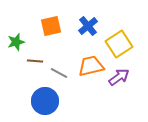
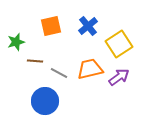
orange trapezoid: moved 1 px left, 3 px down
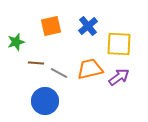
yellow square: rotated 36 degrees clockwise
brown line: moved 1 px right, 2 px down
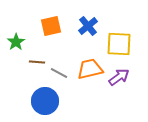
green star: rotated 18 degrees counterclockwise
brown line: moved 1 px right, 1 px up
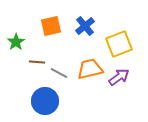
blue cross: moved 3 px left
yellow square: rotated 24 degrees counterclockwise
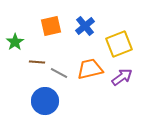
green star: moved 1 px left
purple arrow: moved 3 px right
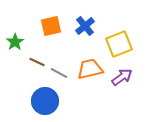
brown line: rotated 21 degrees clockwise
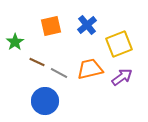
blue cross: moved 2 px right, 1 px up
